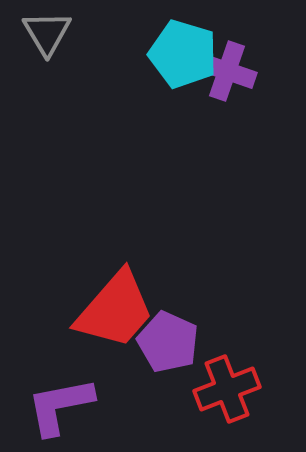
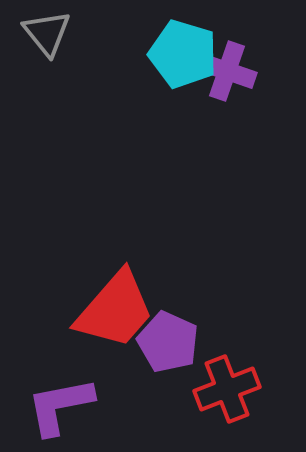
gray triangle: rotated 8 degrees counterclockwise
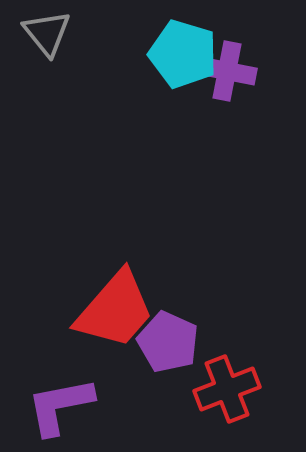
purple cross: rotated 8 degrees counterclockwise
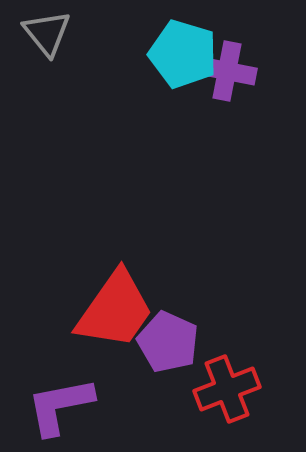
red trapezoid: rotated 6 degrees counterclockwise
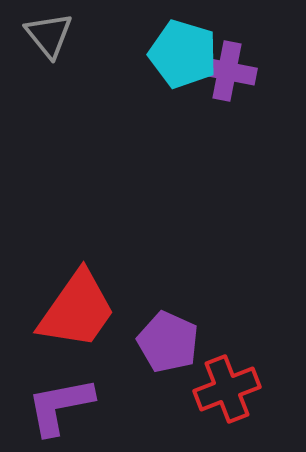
gray triangle: moved 2 px right, 2 px down
red trapezoid: moved 38 px left
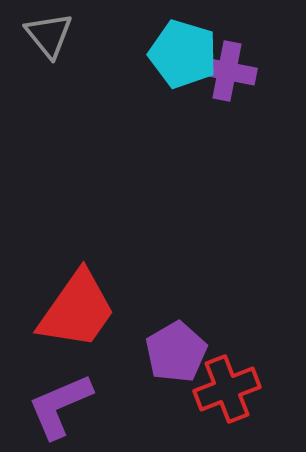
purple pentagon: moved 8 px right, 10 px down; rotated 18 degrees clockwise
purple L-shape: rotated 12 degrees counterclockwise
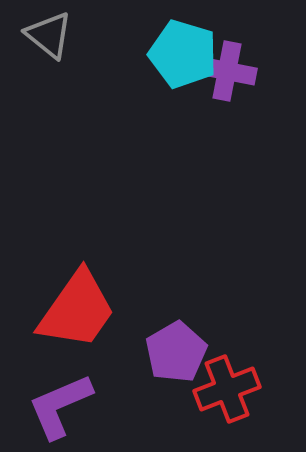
gray triangle: rotated 12 degrees counterclockwise
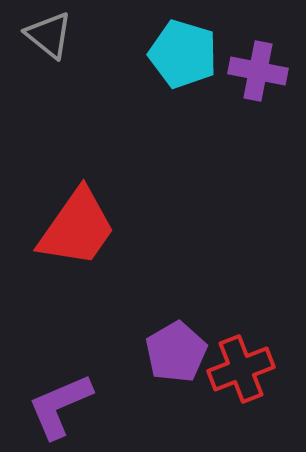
purple cross: moved 31 px right
red trapezoid: moved 82 px up
red cross: moved 14 px right, 20 px up
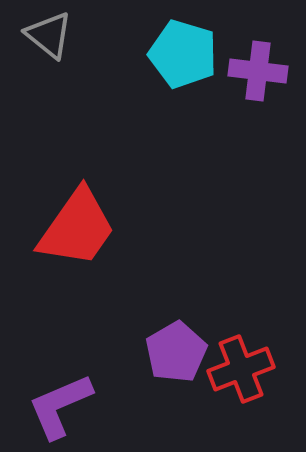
purple cross: rotated 4 degrees counterclockwise
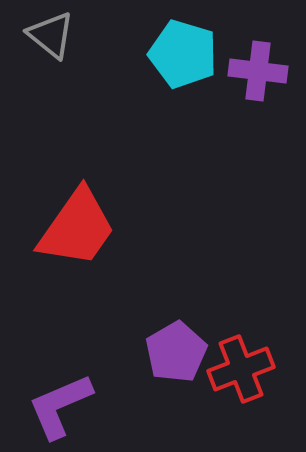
gray triangle: moved 2 px right
